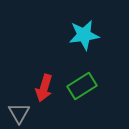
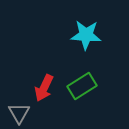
cyan star: moved 2 px right; rotated 12 degrees clockwise
red arrow: rotated 8 degrees clockwise
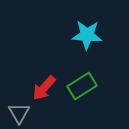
cyan star: moved 1 px right
red arrow: rotated 16 degrees clockwise
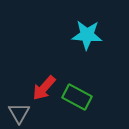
green rectangle: moved 5 px left, 11 px down; rotated 60 degrees clockwise
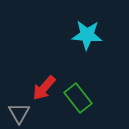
green rectangle: moved 1 px right, 1 px down; rotated 24 degrees clockwise
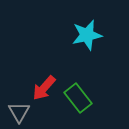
cyan star: rotated 16 degrees counterclockwise
gray triangle: moved 1 px up
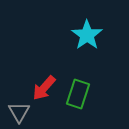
cyan star: rotated 24 degrees counterclockwise
green rectangle: moved 4 px up; rotated 56 degrees clockwise
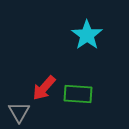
green rectangle: rotated 76 degrees clockwise
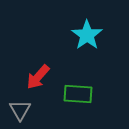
red arrow: moved 6 px left, 11 px up
gray triangle: moved 1 px right, 2 px up
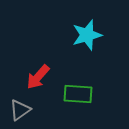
cyan star: rotated 20 degrees clockwise
gray triangle: rotated 25 degrees clockwise
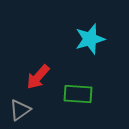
cyan star: moved 3 px right, 4 px down
